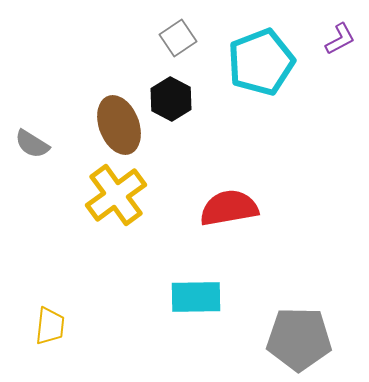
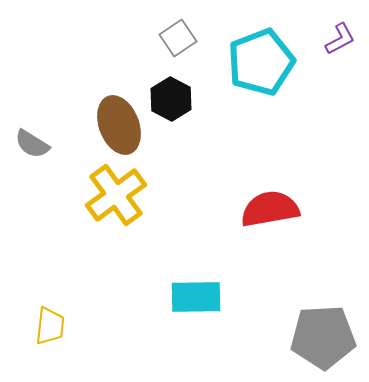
red semicircle: moved 41 px right, 1 px down
gray pentagon: moved 24 px right, 2 px up; rotated 4 degrees counterclockwise
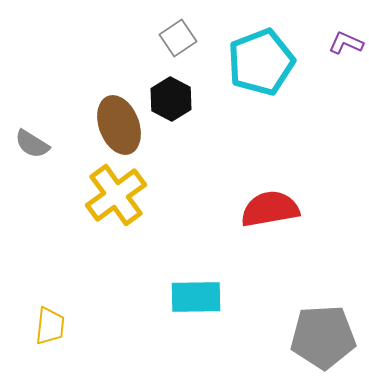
purple L-shape: moved 6 px right, 4 px down; rotated 128 degrees counterclockwise
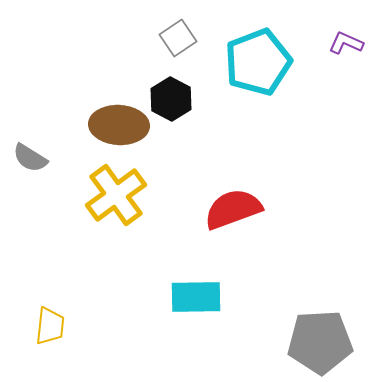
cyan pentagon: moved 3 px left
brown ellipse: rotated 66 degrees counterclockwise
gray semicircle: moved 2 px left, 14 px down
red semicircle: moved 37 px left; rotated 10 degrees counterclockwise
gray pentagon: moved 3 px left, 5 px down
